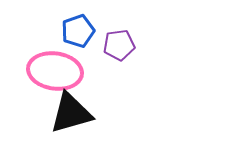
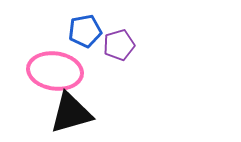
blue pentagon: moved 7 px right; rotated 8 degrees clockwise
purple pentagon: rotated 8 degrees counterclockwise
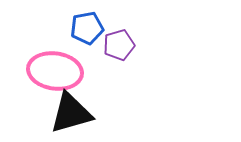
blue pentagon: moved 2 px right, 3 px up
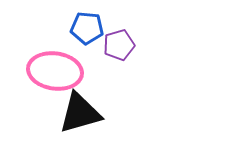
blue pentagon: rotated 16 degrees clockwise
black triangle: moved 9 px right
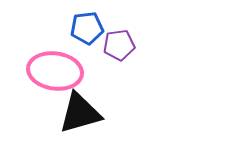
blue pentagon: rotated 12 degrees counterclockwise
purple pentagon: rotated 8 degrees clockwise
